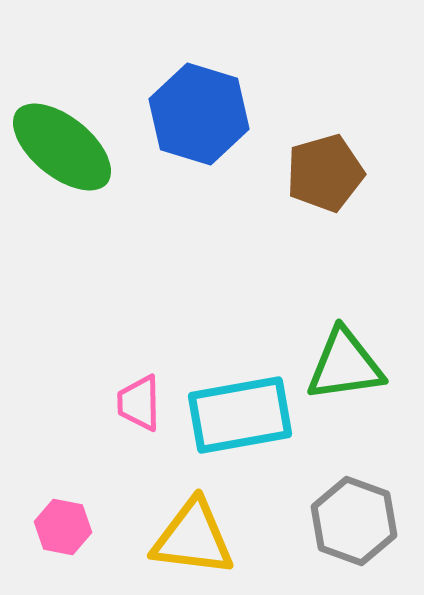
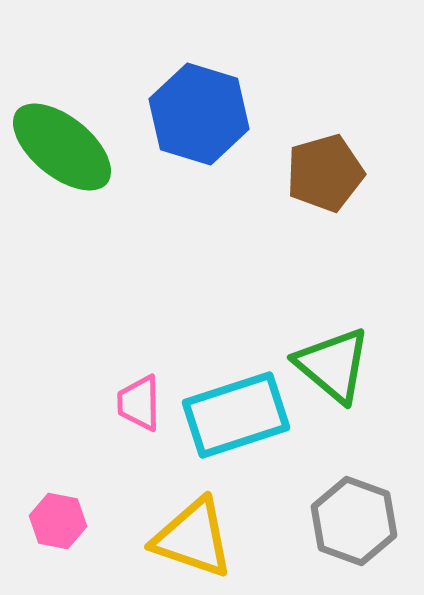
green triangle: moved 12 px left; rotated 48 degrees clockwise
cyan rectangle: moved 4 px left; rotated 8 degrees counterclockwise
pink hexagon: moved 5 px left, 6 px up
yellow triangle: rotated 12 degrees clockwise
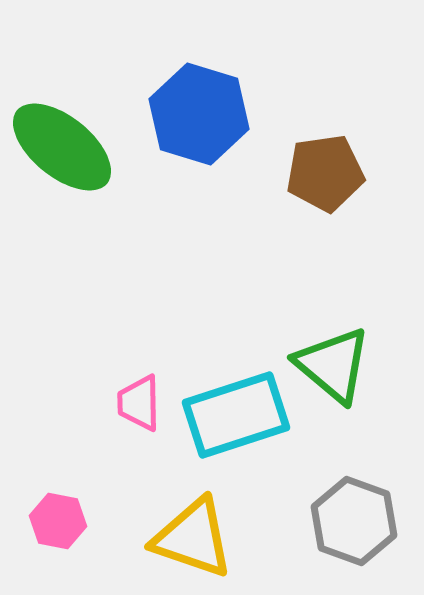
brown pentagon: rotated 8 degrees clockwise
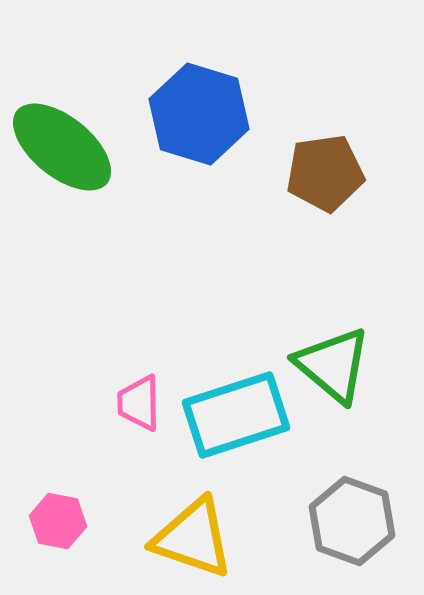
gray hexagon: moved 2 px left
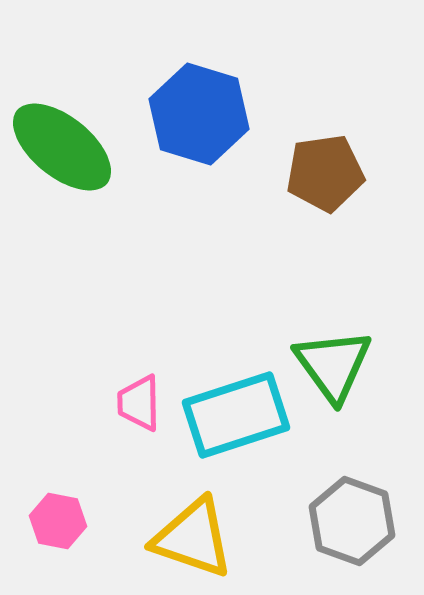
green triangle: rotated 14 degrees clockwise
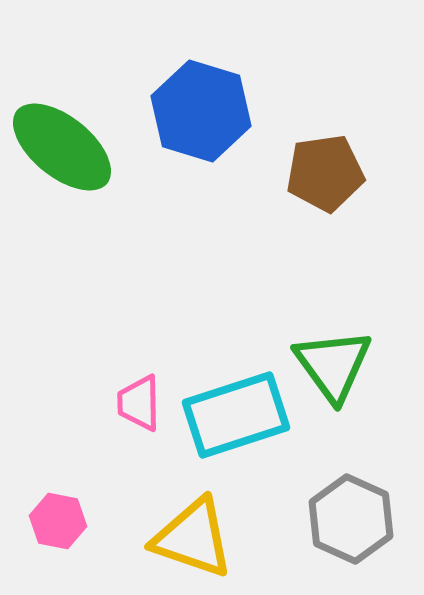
blue hexagon: moved 2 px right, 3 px up
gray hexagon: moved 1 px left, 2 px up; rotated 4 degrees clockwise
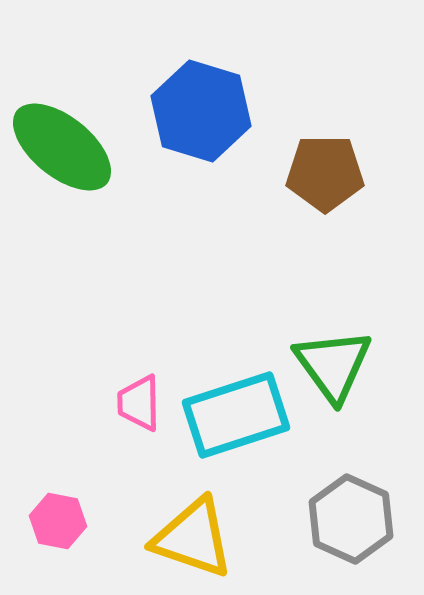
brown pentagon: rotated 8 degrees clockwise
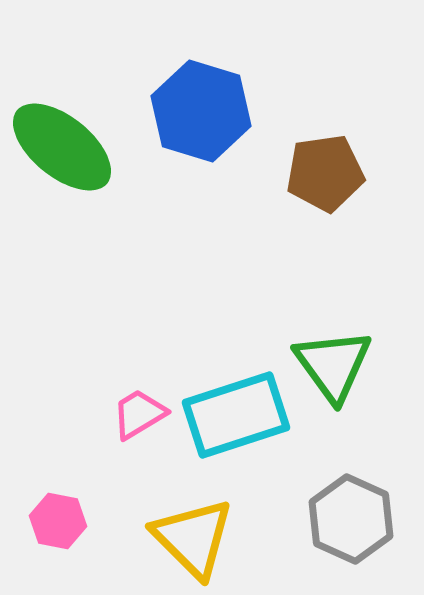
brown pentagon: rotated 8 degrees counterclockwise
pink trapezoid: moved 11 px down; rotated 60 degrees clockwise
yellow triangle: rotated 26 degrees clockwise
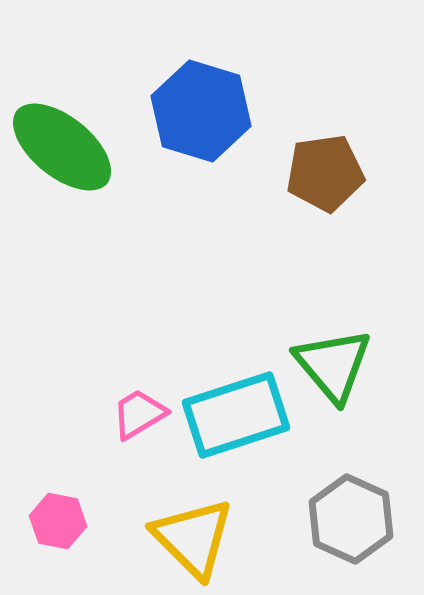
green triangle: rotated 4 degrees counterclockwise
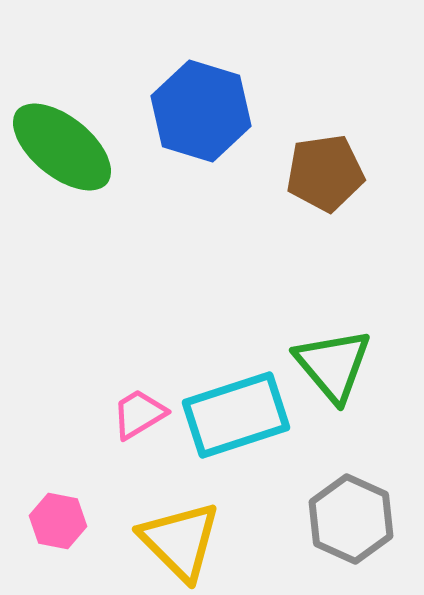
yellow triangle: moved 13 px left, 3 px down
